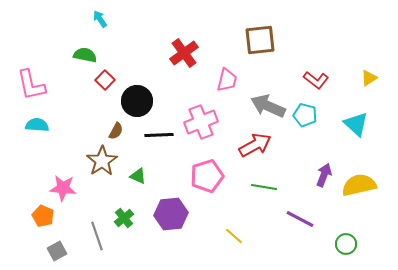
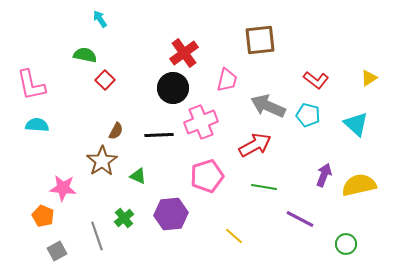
black circle: moved 36 px right, 13 px up
cyan pentagon: moved 3 px right
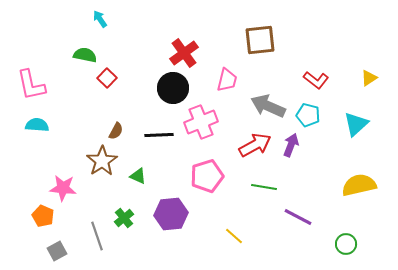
red square: moved 2 px right, 2 px up
cyan triangle: rotated 36 degrees clockwise
purple arrow: moved 33 px left, 30 px up
purple line: moved 2 px left, 2 px up
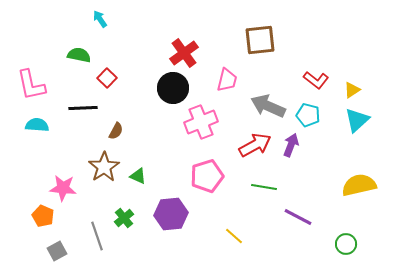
green semicircle: moved 6 px left
yellow triangle: moved 17 px left, 12 px down
cyan triangle: moved 1 px right, 4 px up
black line: moved 76 px left, 27 px up
brown star: moved 2 px right, 6 px down
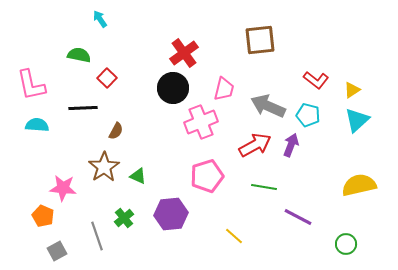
pink trapezoid: moved 3 px left, 9 px down
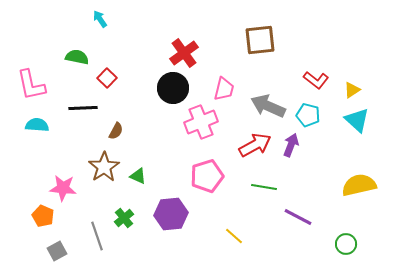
green semicircle: moved 2 px left, 2 px down
cyan triangle: rotated 36 degrees counterclockwise
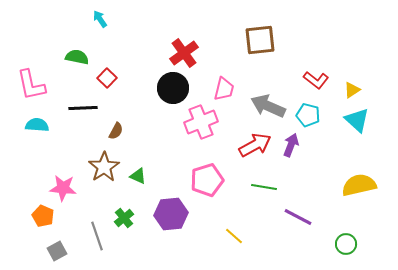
pink pentagon: moved 4 px down
